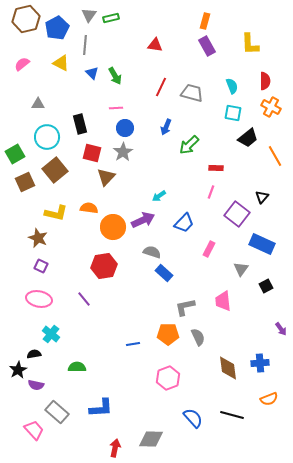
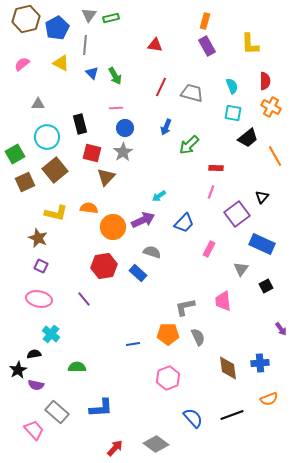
purple square at (237, 214): rotated 15 degrees clockwise
blue rectangle at (164, 273): moved 26 px left
black line at (232, 415): rotated 35 degrees counterclockwise
gray diamond at (151, 439): moved 5 px right, 5 px down; rotated 35 degrees clockwise
red arrow at (115, 448): rotated 30 degrees clockwise
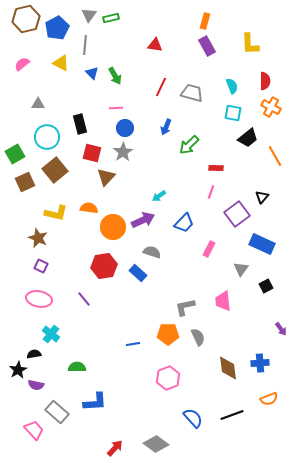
blue L-shape at (101, 408): moved 6 px left, 6 px up
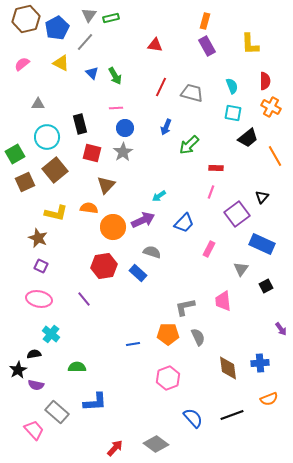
gray line at (85, 45): moved 3 px up; rotated 36 degrees clockwise
brown triangle at (106, 177): moved 8 px down
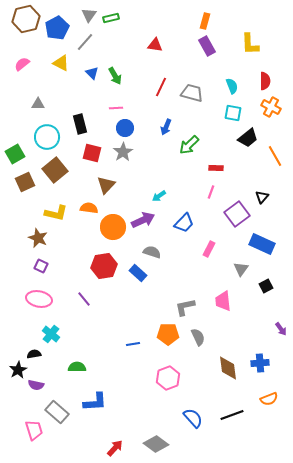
pink trapezoid at (34, 430): rotated 25 degrees clockwise
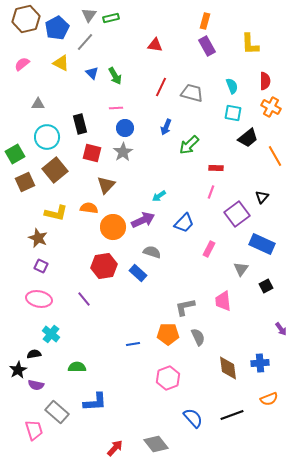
gray diamond at (156, 444): rotated 15 degrees clockwise
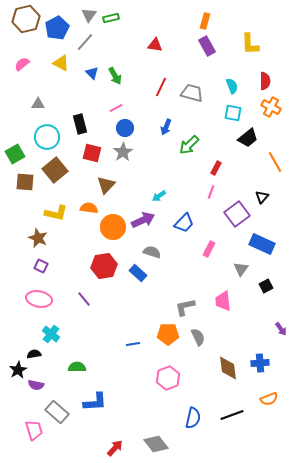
pink line at (116, 108): rotated 24 degrees counterclockwise
orange line at (275, 156): moved 6 px down
red rectangle at (216, 168): rotated 64 degrees counterclockwise
brown square at (25, 182): rotated 30 degrees clockwise
blue semicircle at (193, 418): rotated 55 degrees clockwise
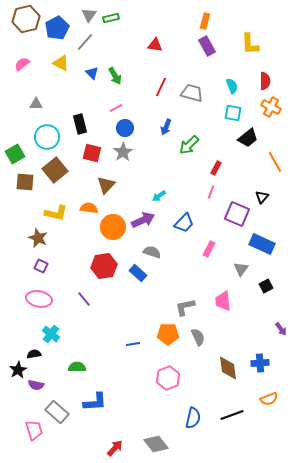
gray triangle at (38, 104): moved 2 px left
purple square at (237, 214): rotated 30 degrees counterclockwise
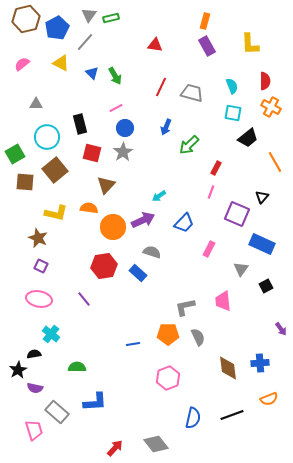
purple semicircle at (36, 385): moved 1 px left, 3 px down
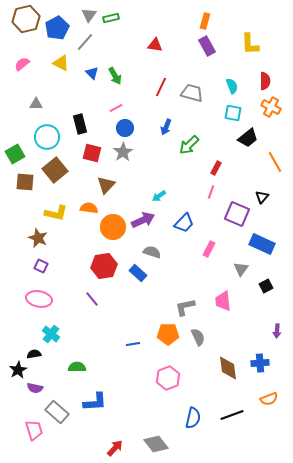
purple line at (84, 299): moved 8 px right
purple arrow at (281, 329): moved 4 px left, 2 px down; rotated 40 degrees clockwise
